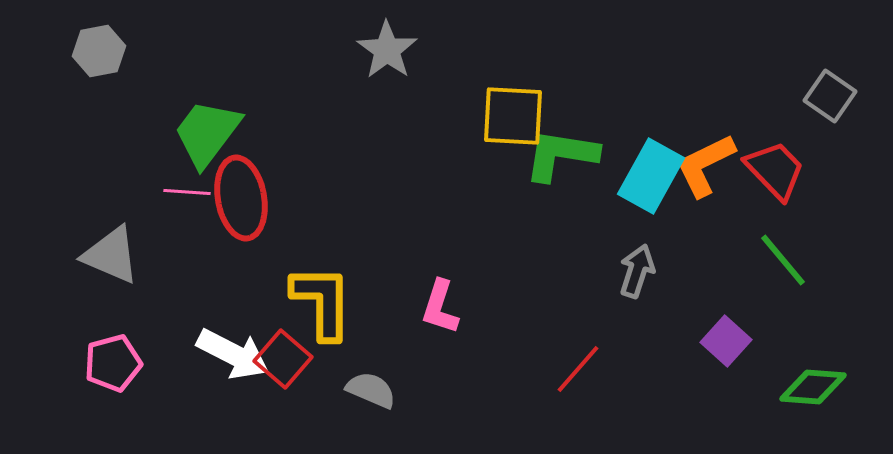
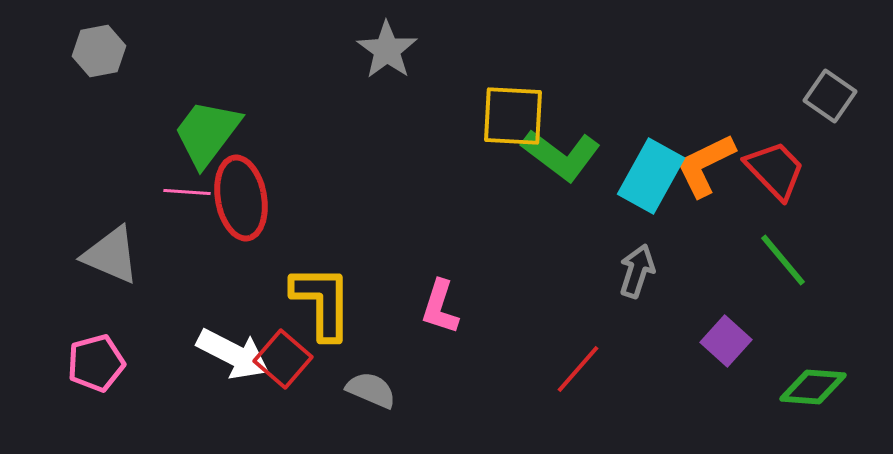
green L-shape: rotated 152 degrees counterclockwise
pink pentagon: moved 17 px left
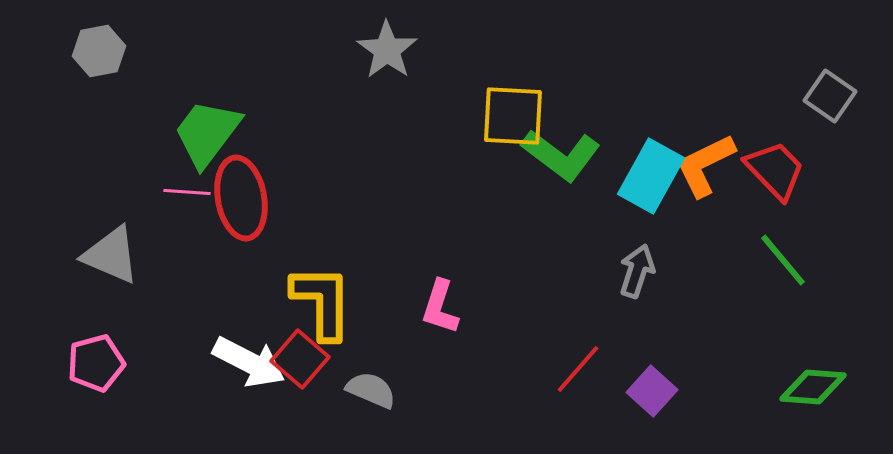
purple square: moved 74 px left, 50 px down
white arrow: moved 16 px right, 8 px down
red square: moved 17 px right
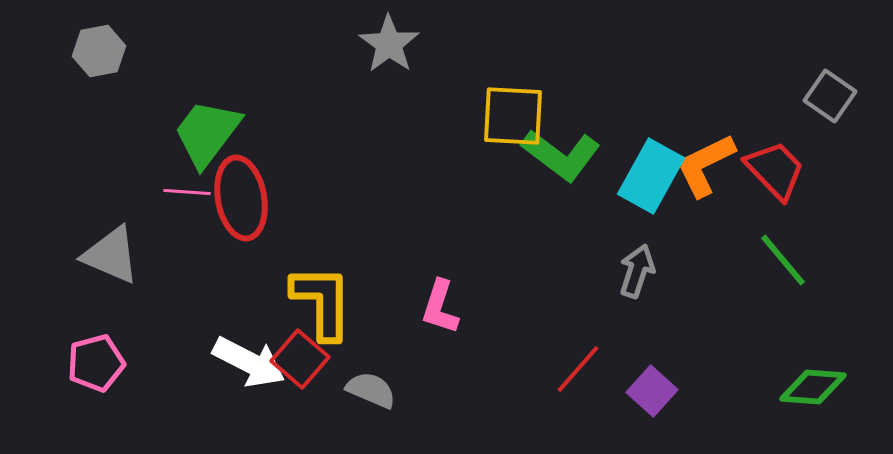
gray star: moved 2 px right, 6 px up
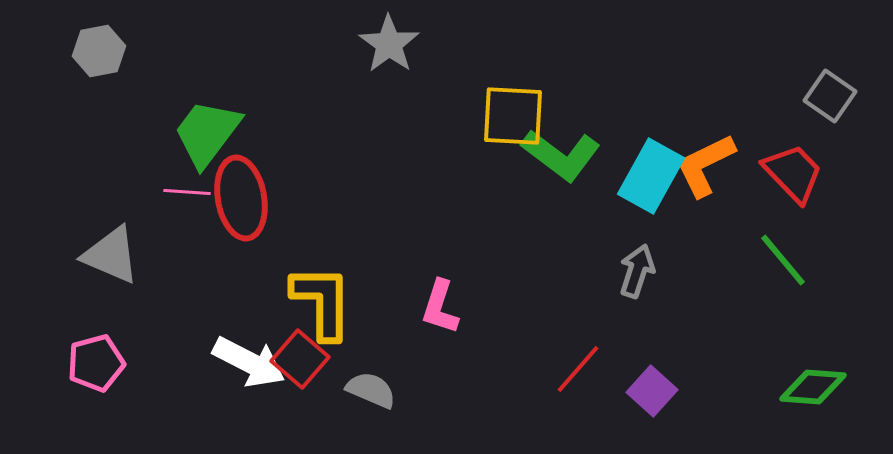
red trapezoid: moved 18 px right, 3 px down
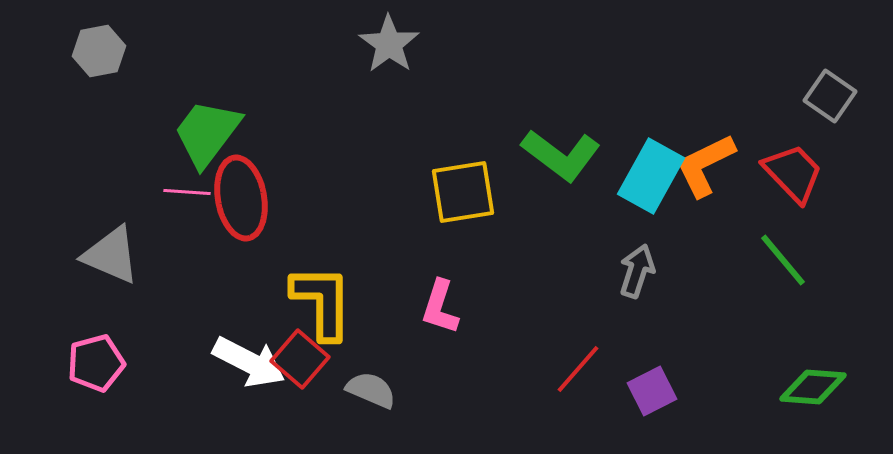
yellow square: moved 50 px left, 76 px down; rotated 12 degrees counterclockwise
purple square: rotated 21 degrees clockwise
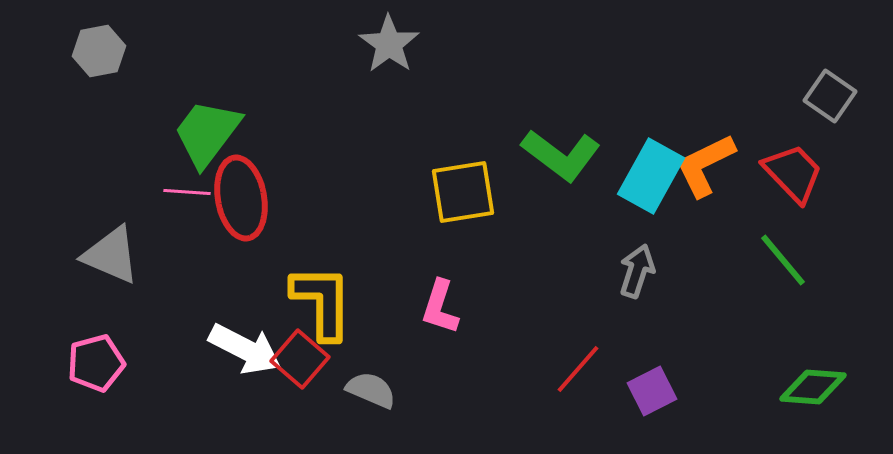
white arrow: moved 4 px left, 13 px up
